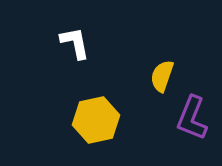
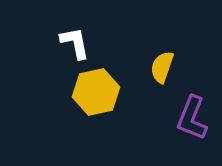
yellow semicircle: moved 9 px up
yellow hexagon: moved 28 px up
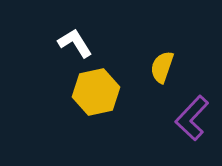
white L-shape: rotated 21 degrees counterclockwise
purple L-shape: rotated 21 degrees clockwise
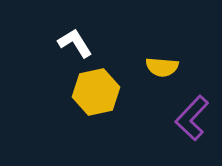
yellow semicircle: rotated 104 degrees counterclockwise
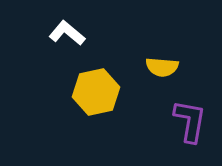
white L-shape: moved 8 px left, 10 px up; rotated 18 degrees counterclockwise
purple L-shape: moved 2 px left, 3 px down; rotated 147 degrees clockwise
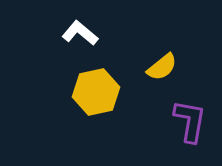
white L-shape: moved 13 px right
yellow semicircle: rotated 44 degrees counterclockwise
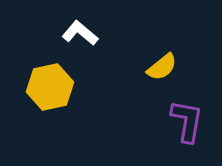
yellow hexagon: moved 46 px left, 5 px up
purple L-shape: moved 3 px left
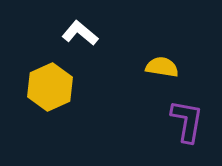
yellow semicircle: rotated 132 degrees counterclockwise
yellow hexagon: rotated 12 degrees counterclockwise
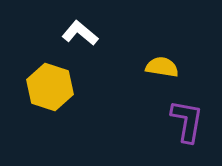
yellow hexagon: rotated 18 degrees counterclockwise
